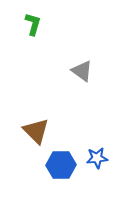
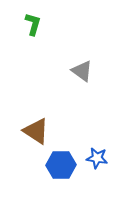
brown triangle: rotated 12 degrees counterclockwise
blue star: rotated 15 degrees clockwise
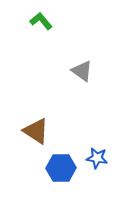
green L-shape: moved 8 px right, 3 px up; rotated 55 degrees counterclockwise
blue hexagon: moved 3 px down
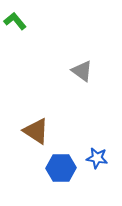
green L-shape: moved 26 px left
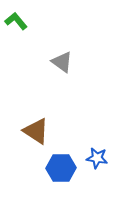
green L-shape: moved 1 px right
gray triangle: moved 20 px left, 9 px up
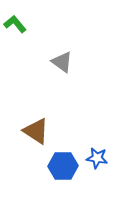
green L-shape: moved 1 px left, 3 px down
blue hexagon: moved 2 px right, 2 px up
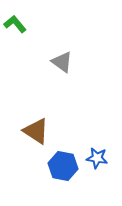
blue hexagon: rotated 12 degrees clockwise
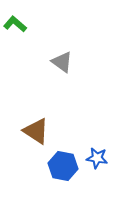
green L-shape: rotated 10 degrees counterclockwise
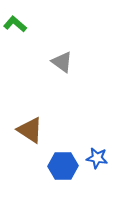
brown triangle: moved 6 px left, 1 px up
blue hexagon: rotated 12 degrees counterclockwise
